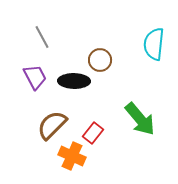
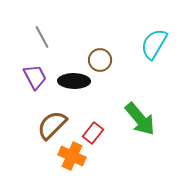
cyan semicircle: rotated 24 degrees clockwise
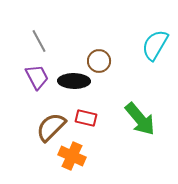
gray line: moved 3 px left, 4 px down
cyan semicircle: moved 1 px right, 1 px down
brown circle: moved 1 px left, 1 px down
purple trapezoid: moved 2 px right
brown semicircle: moved 1 px left, 2 px down
red rectangle: moved 7 px left, 15 px up; rotated 65 degrees clockwise
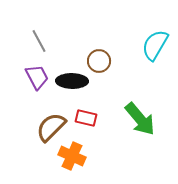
black ellipse: moved 2 px left
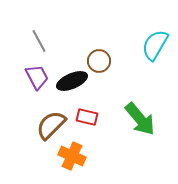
black ellipse: rotated 24 degrees counterclockwise
red rectangle: moved 1 px right, 1 px up
brown semicircle: moved 2 px up
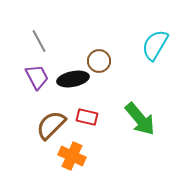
black ellipse: moved 1 px right, 2 px up; rotated 12 degrees clockwise
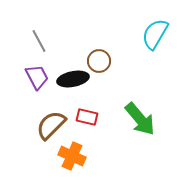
cyan semicircle: moved 11 px up
